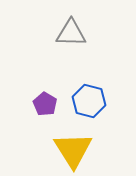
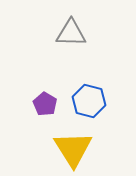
yellow triangle: moved 1 px up
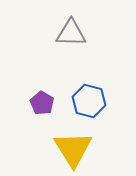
purple pentagon: moved 3 px left, 1 px up
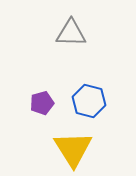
purple pentagon: rotated 25 degrees clockwise
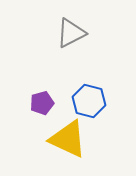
gray triangle: rotated 28 degrees counterclockwise
yellow triangle: moved 5 px left, 10 px up; rotated 33 degrees counterclockwise
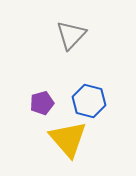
gray triangle: moved 2 px down; rotated 20 degrees counterclockwise
yellow triangle: rotated 24 degrees clockwise
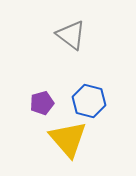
gray triangle: rotated 36 degrees counterclockwise
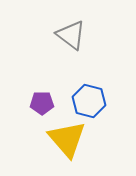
purple pentagon: rotated 15 degrees clockwise
yellow triangle: moved 1 px left
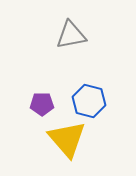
gray triangle: rotated 48 degrees counterclockwise
purple pentagon: moved 1 px down
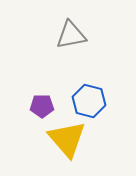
purple pentagon: moved 2 px down
